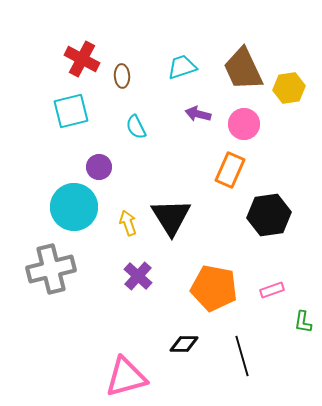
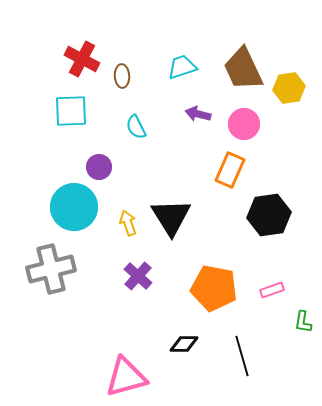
cyan square: rotated 12 degrees clockwise
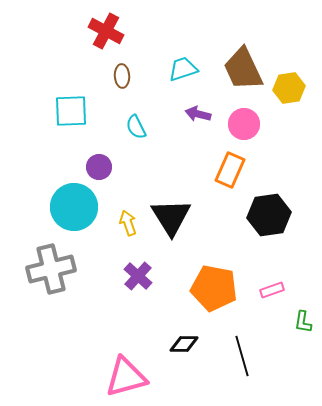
red cross: moved 24 px right, 28 px up
cyan trapezoid: moved 1 px right, 2 px down
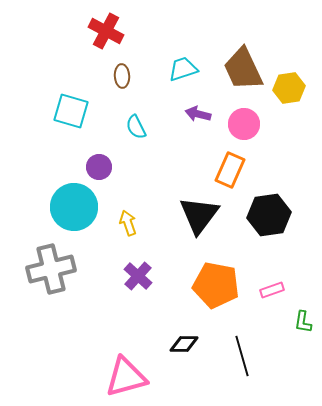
cyan square: rotated 18 degrees clockwise
black triangle: moved 28 px right, 2 px up; rotated 9 degrees clockwise
orange pentagon: moved 2 px right, 3 px up
